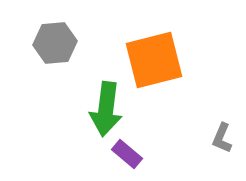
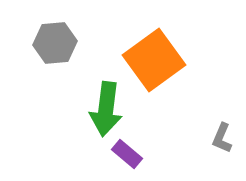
orange square: rotated 22 degrees counterclockwise
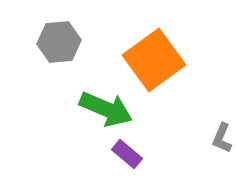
gray hexagon: moved 4 px right, 1 px up
green arrow: rotated 74 degrees counterclockwise
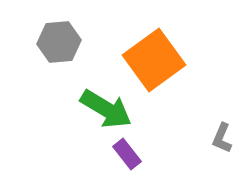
green arrow: rotated 8 degrees clockwise
purple rectangle: rotated 12 degrees clockwise
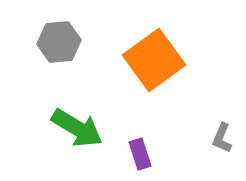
green arrow: moved 29 px left, 19 px down
purple rectangle: moved 13 px right; rotated 20 degrees clockwise
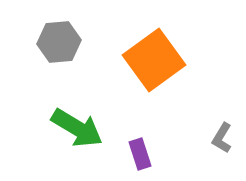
gray L-shape: rotated 8 degrees clockwise
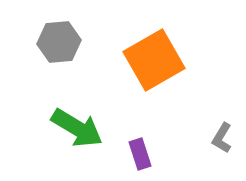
orange square: rotated 6 degrees clockwise
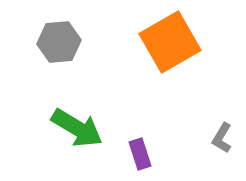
orange square: moved 16 px right, 18 px up
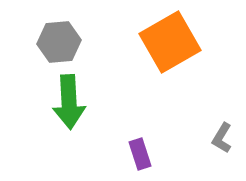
green arrow: moved 8 px left, 26 px up; rotated 56 degrees clockwise
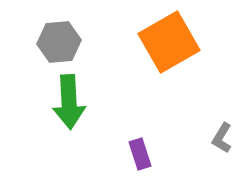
orange square: moved 1 px left
